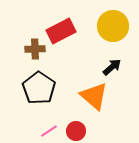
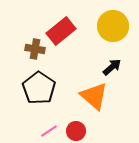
red rectangle: rotated 12 degrees counterclockwise
brown cross: rotated 12 degrees clockwise
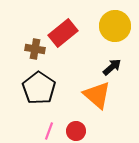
yellow circle: moved 2 px right
red rectangle: moved 2 px right, 2 px down
orange triangle: moved 3 px right, 1 px up
pink line: rotated 36 degrees counterclockwise
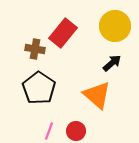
red rectangle: rotated 12 degrees counterclockwise
black arrow: moved 4 px up
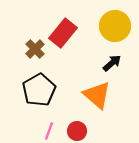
brown cross: rotated 36 degrees clockwise
black pentagon: moved 2 px down; rotated 8 degrees clockwise
red circle: moved 1 px right
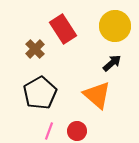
red rectangle: moved 4 px up; rotated 72 degrees counterclockwise
black pentagon: moved 1 px right, 3 px down
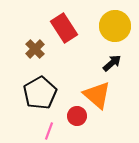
red rectangle: moved 1 px right, 1 px up
red circle: moved 15 px up
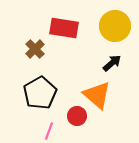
red rectangle: rotated 48 degrees counterclockwise
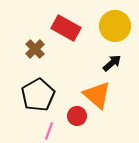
red rectangle: moved 2 px right; rotated 20 degrees clockwise
black pentagon: moved 2 px left, 2 px down
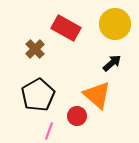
yellow circle: moved 2 px up
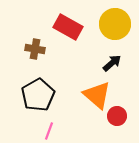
red rectangle: moved 2 px right, 1 px up
brown cross: rotated 36 degrees counterclockwise
red circle: moved 40 px right
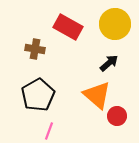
black arrow: moved 3 px left
